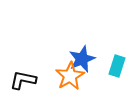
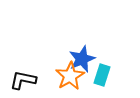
cyan rectangle: moved 15 px left, 9 px down
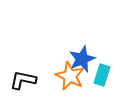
orange star: rotated 16 degrees counterclockwise
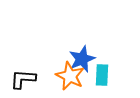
cyan rectangle: rotated 15 degrees counterclockwise
black L-shape: moved 1 px up; rotated 8 degrees counterclockwise
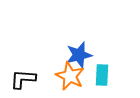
blue star: moved 3 px left, 4 px up; rotated 8 degrees clockwise
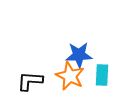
blue star: rotated 12 degrees clockwise
black L-shape: moved 7 px right, 2 px down
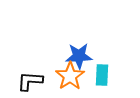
blue star: moved 1 px down
orange star: rotated 12 degrees clockwise
